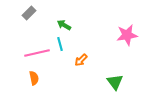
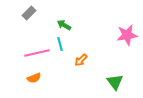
orange semicircle: rotated 80 degrees clockwise
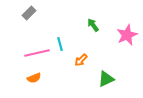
green arrow: moved 29 px right; rotated 24 degrees clockwise
pink star: rotated 15 degrees counterclockwise
green triangle: moved 9 px left, 3 px up; rotated 42 degrees clockwise
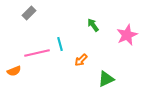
orange semicircle: moved 20 px left, 7 px up
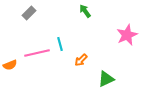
green arrow: moved 8 px left, 14 px up
orange semicircle: moved 4 px left, 6 px up
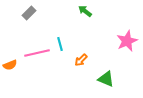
green arrow: rotated 16 degrees counterclockwise
pink star: moved 6 px down
green triangle: rotated 48 degrees clockwise
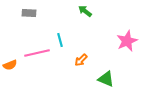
gray rectangle: rotated 48 degrees clockwise
cyan line: moved 4 px up
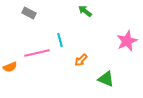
gray rectangle: rotated 24 degrees clockwise
orange semicircle: moved 2 px down
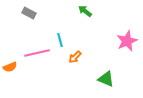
orange arrow: moved 6 px left, 3 px up
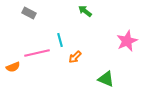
orange semicircle: moved 3 px right
